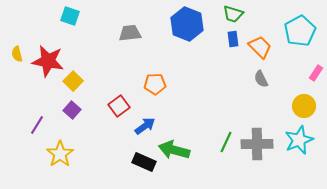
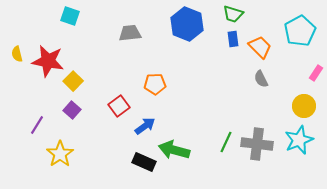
gray cross: rotated 8 degrees clockwise
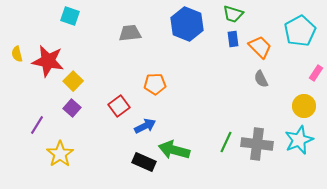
purple square: moved 2 px up
blue arrow: rotated 10 degrees clockwise
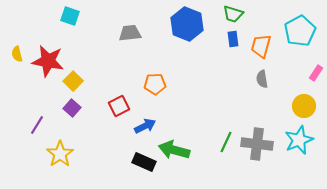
orange trapezoid: moved 1 px right, 1 px up; rotated 120 degrees counterclockwise
gray semicircle: moved 1 px right; rotated 18 degrees clockwise
red square: rotated 10 degrees clockwise
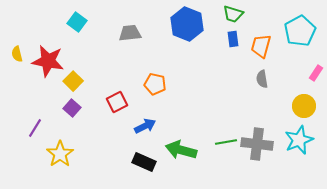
cyan square: moved 7 px right, 6 px down; rotated 18 degrees clockwise
orange pentagon: rotated 15 degrees clockwise
red square: moved 2 px left, 4 px up
purple line: moved 2 px left, 3 px down
green line: rotated 55 degrees clockwise
green arrow: moved 7 px right
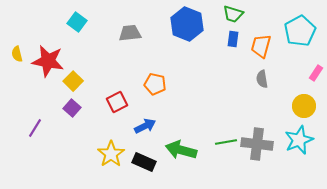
blue rectangle: rotated 14 degrees clockwise
yellow star: moved 51 px right
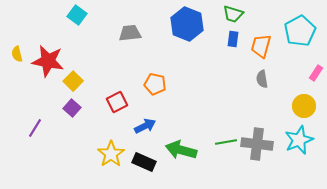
cyan square: moved 7 px up
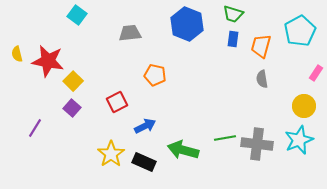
orange pentagon: moved 9 px up
green line: moved 1 px left, 4 px up
green arrow: moved 2 px right
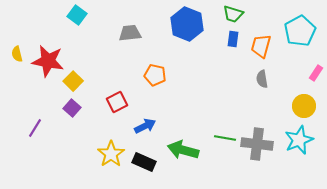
green line: rotated 20 degrees clockwise
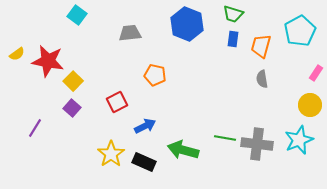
yellow semicircle: rotated 112 degrees counterclockwise
yellow circle: moved 6 px right, 1 px up
